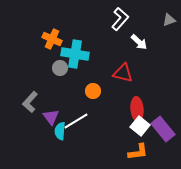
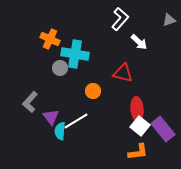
orange cross: moved 2 px left
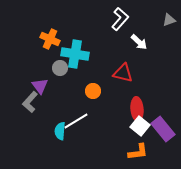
purple triangle: moved 11 px left, 31 px up
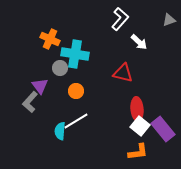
orange circle: moved 17 px left
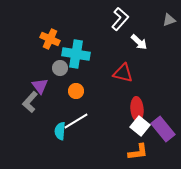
cyan cross: moved 1 px right
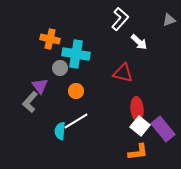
orange cross: rotated 12 degrees counterclockwise
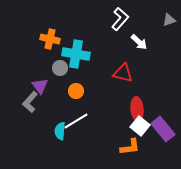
orange L-shape: moved 8 px left, 5 px up
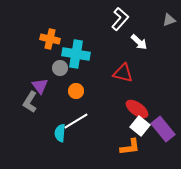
gray L-shape: rotated 10 degrees counterclockwise
red ellipse: rotated 50 degrees counterclockwise
cyan semicircle: moved 2 px down
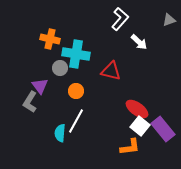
red triangle: moved 12 px left, 2 px up
white line: rotated 30 degrees counterclockwise
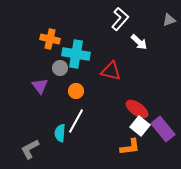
gray L-shape: moved 47 px down; rotated 30 degrees clockwise
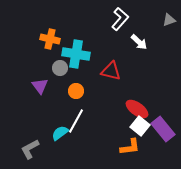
cyan semicircle: rotated 48 degrees clockwise
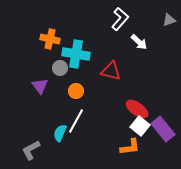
cyan semicircle: rotated 30 degrees counterclockwise
gray L-shape: moved 1 px right, 1 px down
